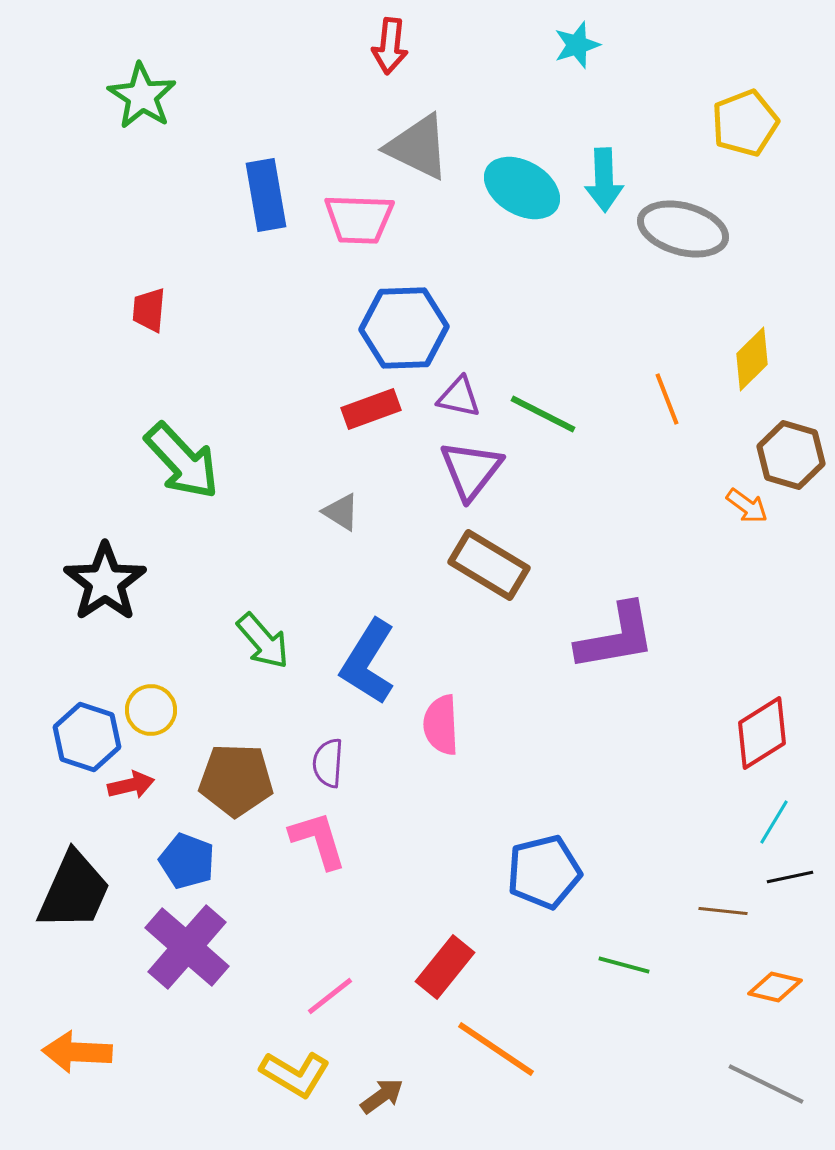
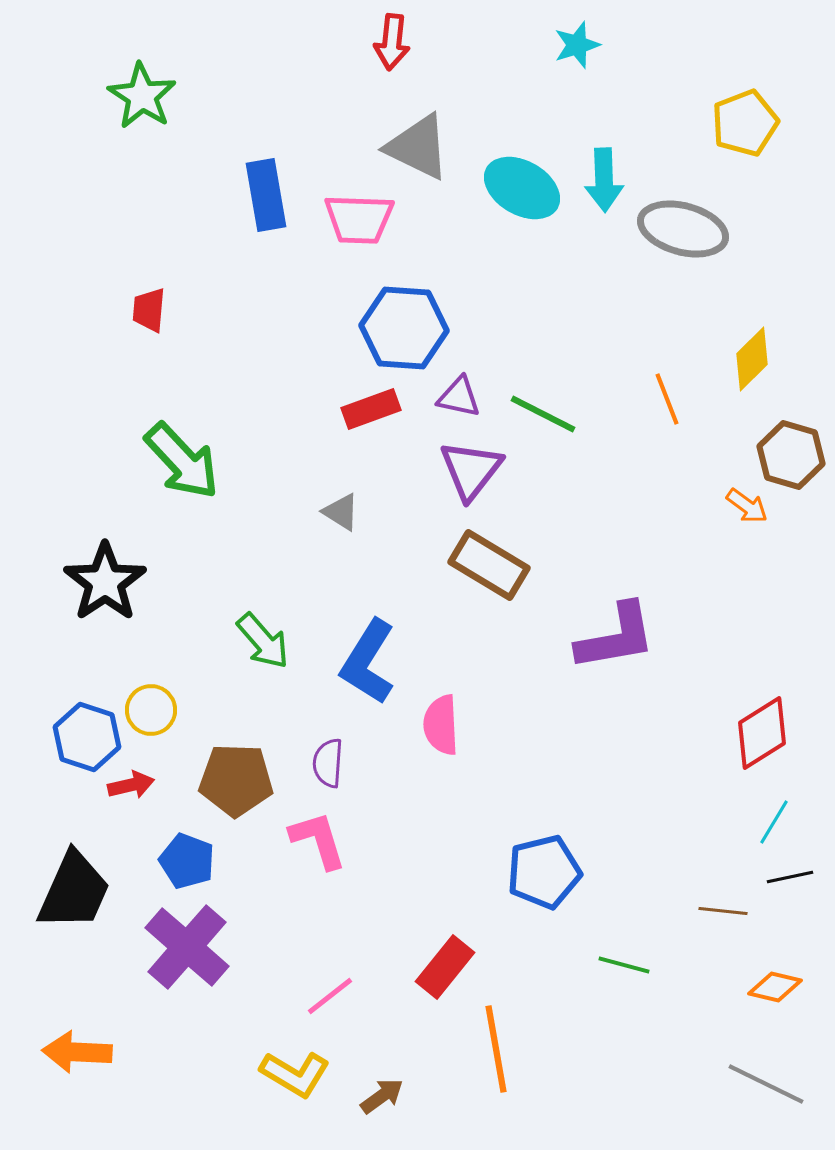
red arrow at (390, 46): moved 2 px right, 4 px up
blue hexagon at (404, 328): rotated 6 degrees clockwise
orange line at (496, 1049): rotated 46 degrees clockwise
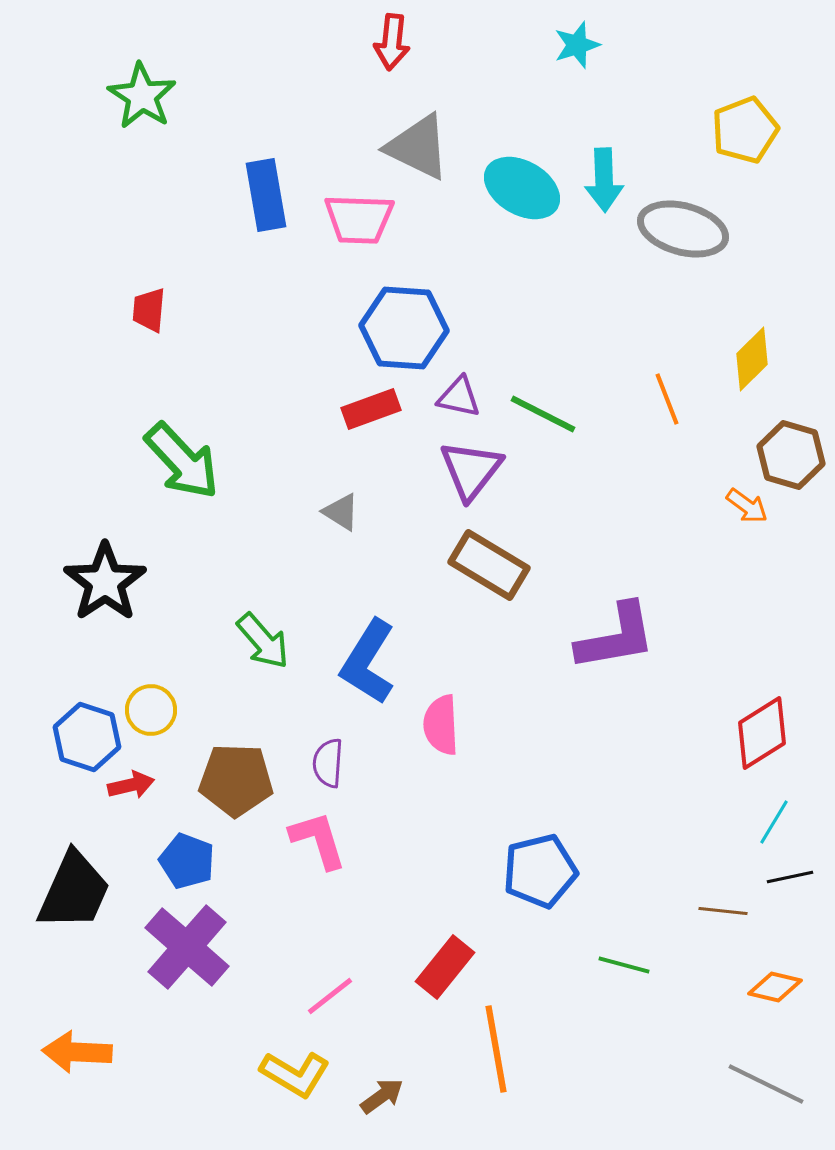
yellow pentagon at (745, 123): moved 7 px down
blue pentagon at (544, 872): moved 4 px left, 1 px up
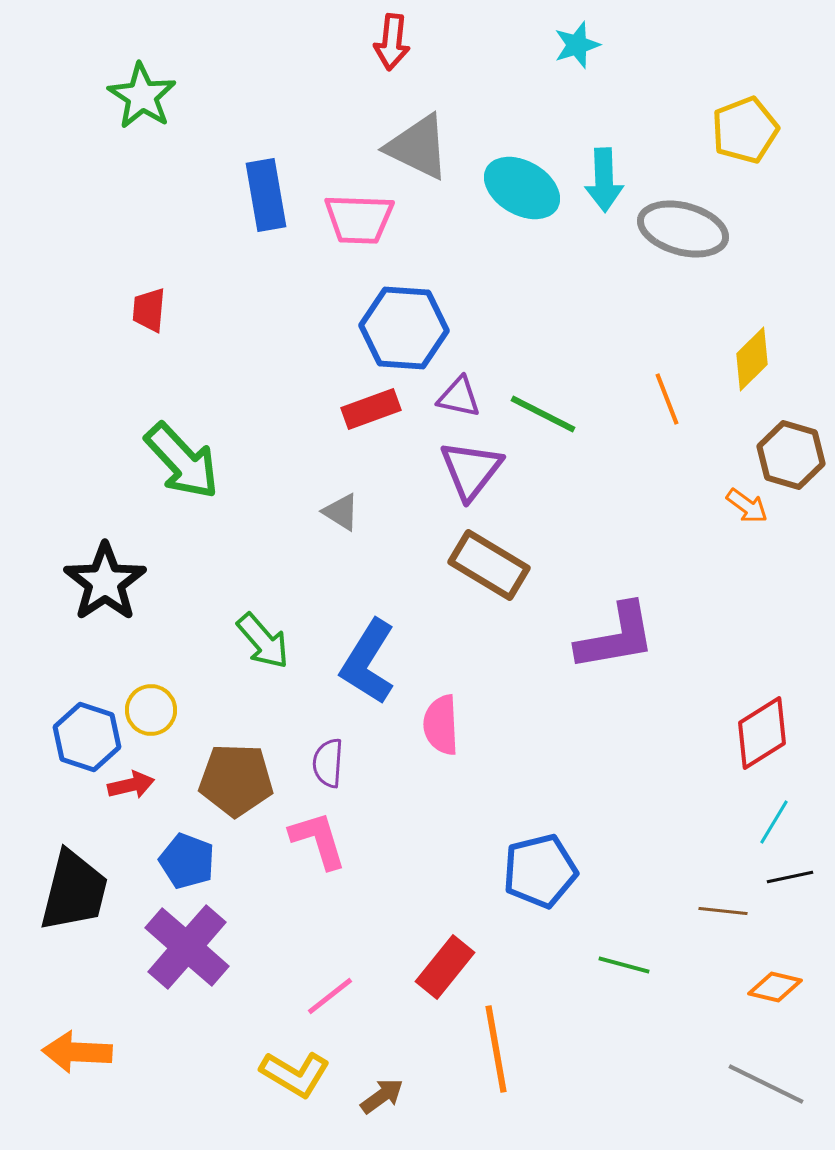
black trapezoid at (74, 891): rotated 10 degrees counterclockwise
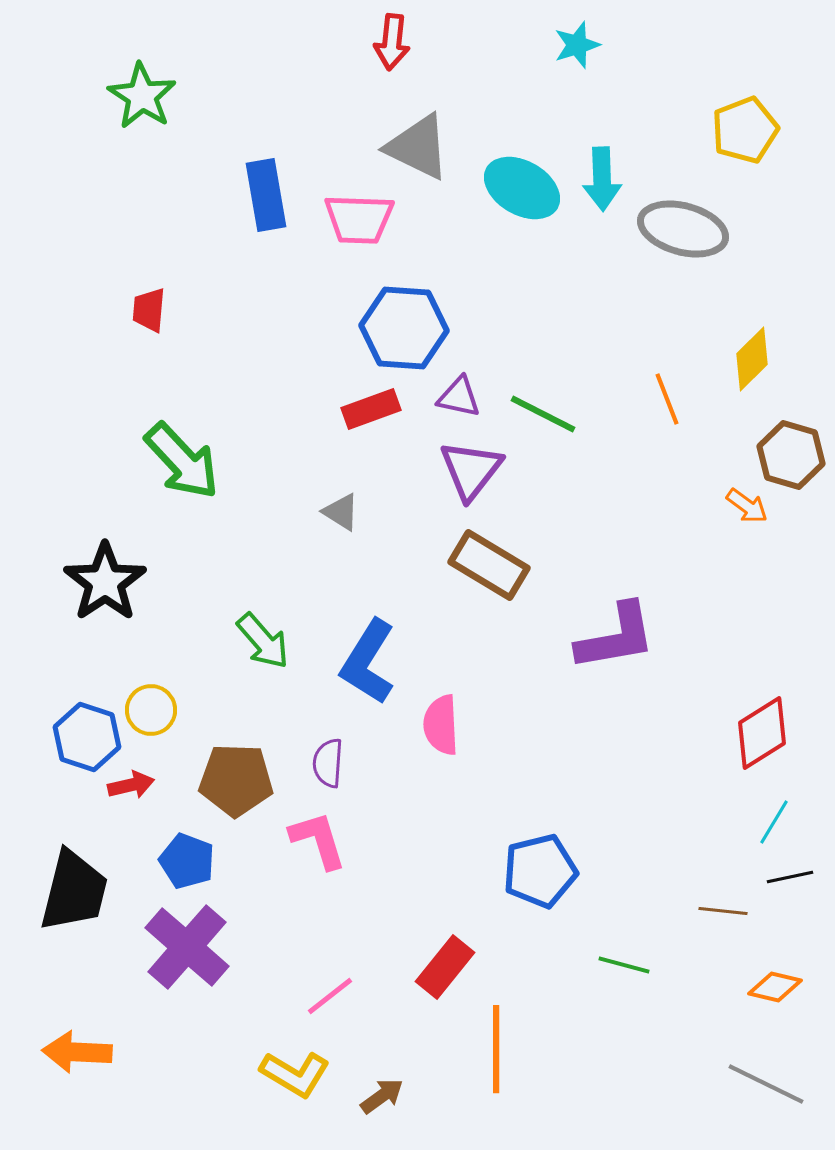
cyan arrow at (604, 180): moved 2 px left, 1 px up
orange line at (496, 1049): rotated 10 degrees clockwise
